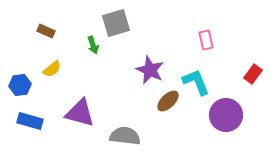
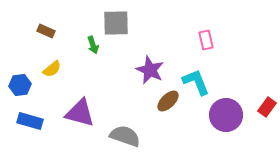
gray square: rotated 16 degrees clockwise
red rectangle: moved 14 px right, 33 px down
gray semicircle: rotated 12 degrees clockwise
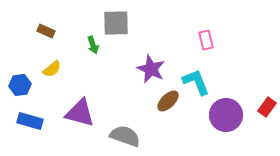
purple star: moved 1 px right, 1 px up
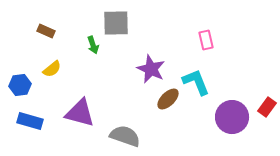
brown ellipse: moved 2 px up
purple circle: moved 6 px right, 2 px down
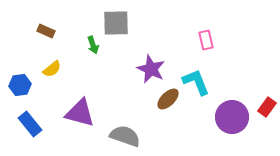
blue rectangle: moved 3 px down; rotated 35 degrees clockwise
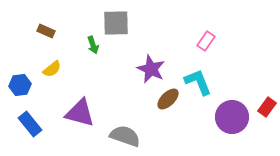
pink rectangle: moved 1 px down; rotated 48 degrees clockwise
cyan L-shape: moved 2 px right
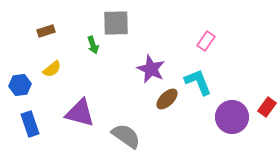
brown rectangle: rotated 42 degrees counterclockwise
brown ellipse: moved 1 px left
blue rectangle: rotated 20 degrees clockwise
gray semicircle: moved 1 px right; rotated 16 degrees clockwise
